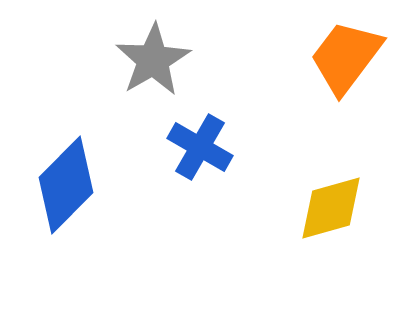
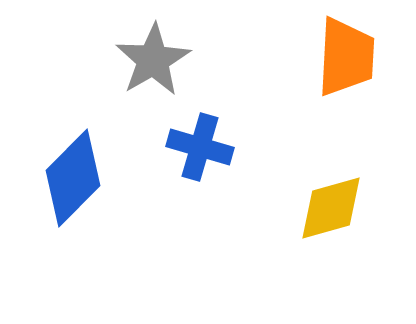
orange trapezoid: rotated 146 degrees clockwise
blue cross: rotated 14 degrees counterclockwise
blue diamond: moved 7 px right, 7 px up
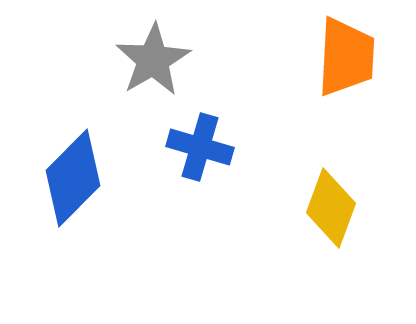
yellow diamond: rotated 54 degrees counterclockwise
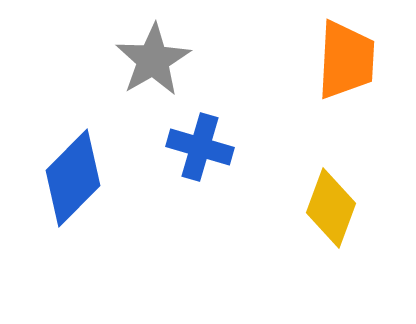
orange trapezoid: moved 3 px down
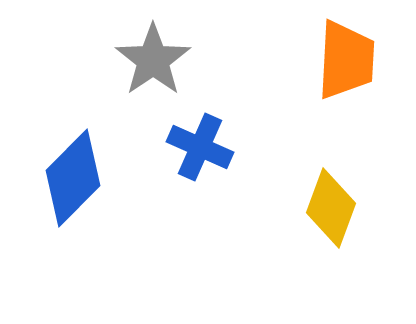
gray star: rotated 4 degrees counterclockwise
blue cross: rotated 8 degrees clockwise
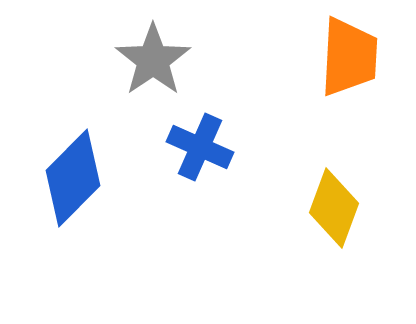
orange trapezoid: moved 3 px right, 3 px up
yellow diamond: moved 3 px right
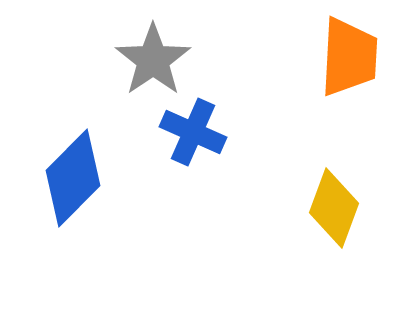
blue cross: moved 7 px left, 15 px up
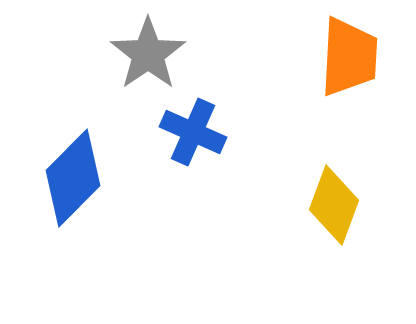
gray star: moved 5 px left, 6 px up
yellow diamond: moved 3 px up
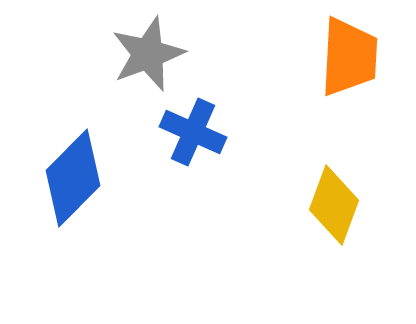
gray star: rotated 14 degrees clockwise
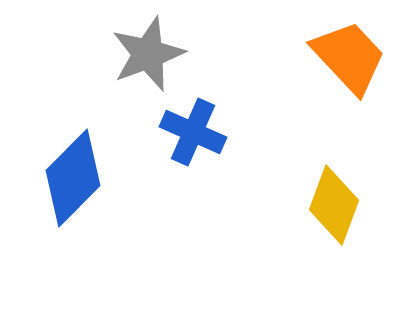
orange trapezoid: rotated 46 degrees counterclockwise
